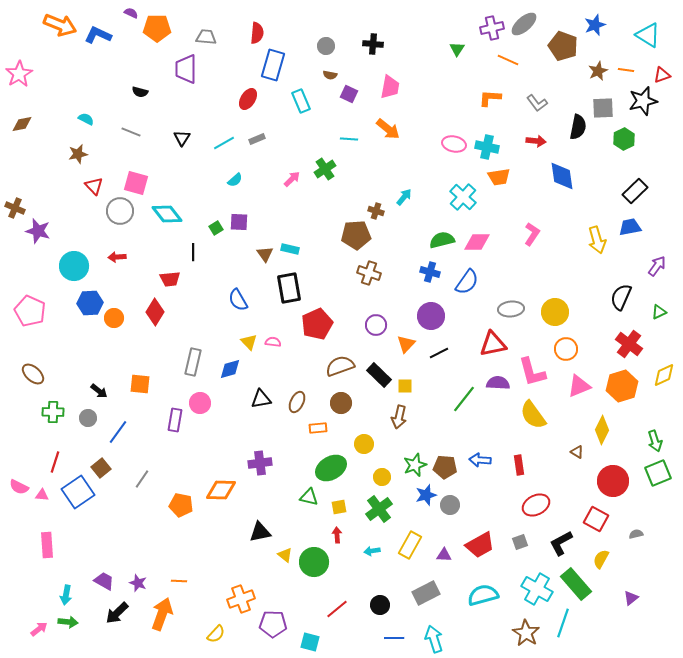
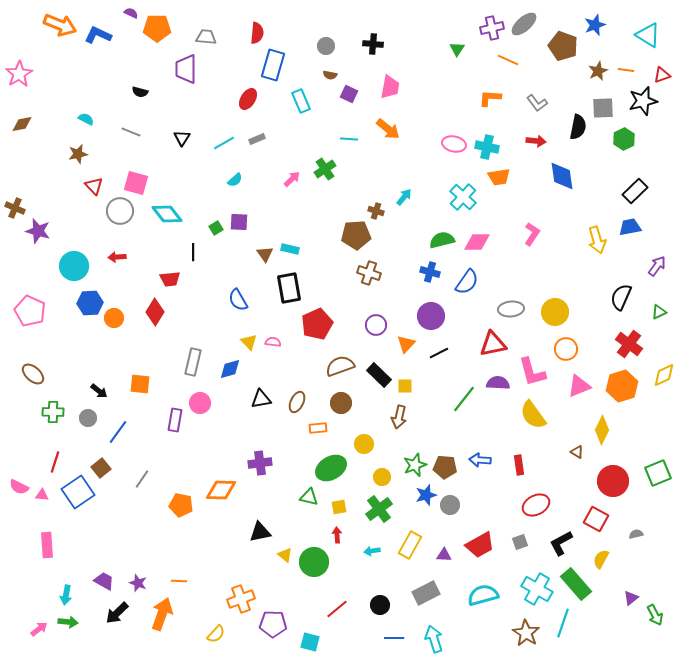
green arrow at (655, 441): moved 174 px down; rotated 10 degrees counterclockwise
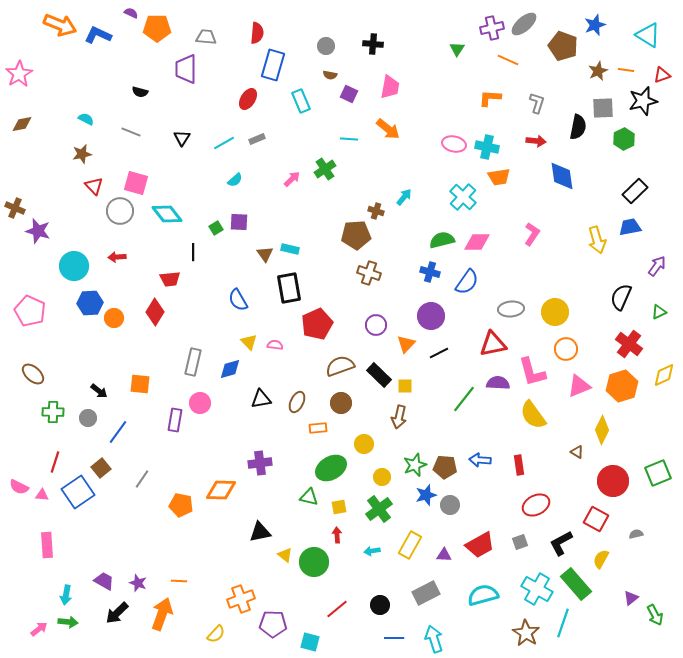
gray L-shape at (537, 103): rotated 125 degrees counterclockwise
brown star at (78, 154): moved 4 px right
pink semicircle at (273, 342): moved 2 px right, 3 px down
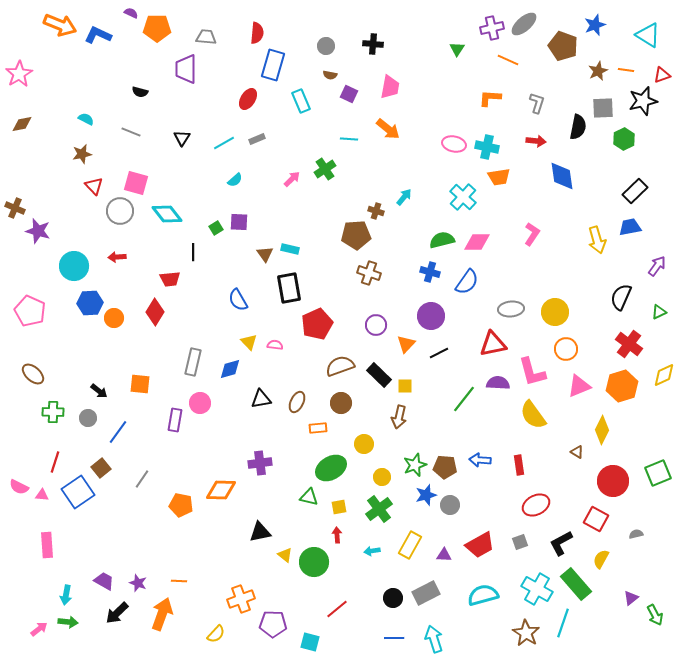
black circle at (380, 605): moved 13 px right, 7 px up
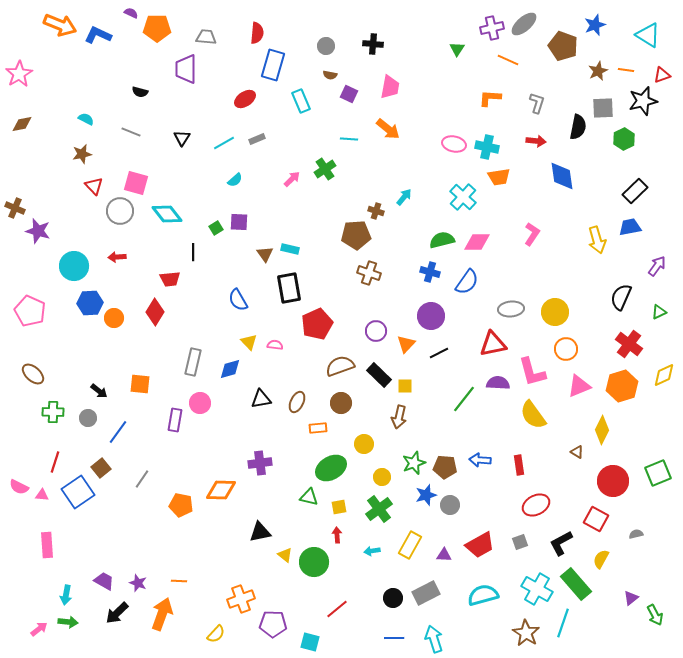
red ellipse at (248, 99): moved 3 px left; rotated 25 degrees clockwise
purple circle at (376, 325): moved 6 px down
green star at (415, 465): moved 1 px left, 2 px up
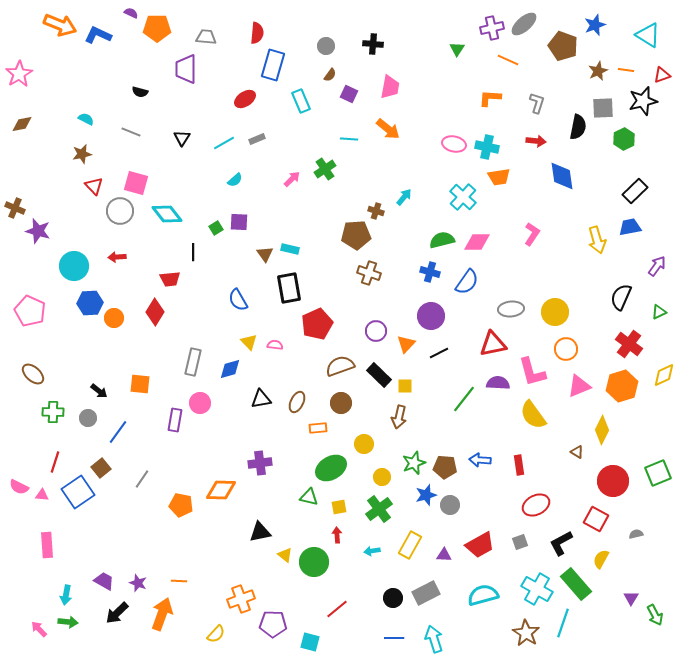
brown semicircle at (330, 75): rotated 64 degrees counterclockwise
purple triangle at (631, 598): rotated 21 degrees counterclockwise
pink arrow at (39, 629): rotated 96 degrees counterclockwise
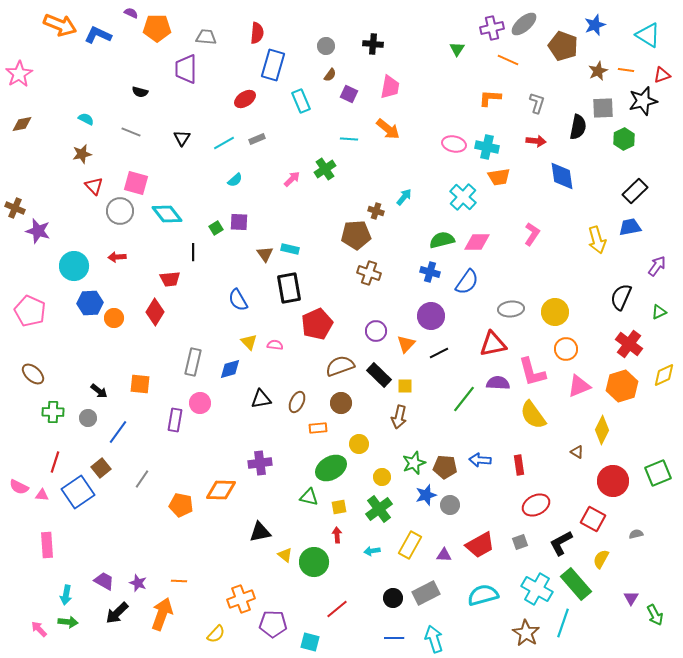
yellow circle at (364, 444): moved 5 px left
red square at (596, 519): moved 3 px left
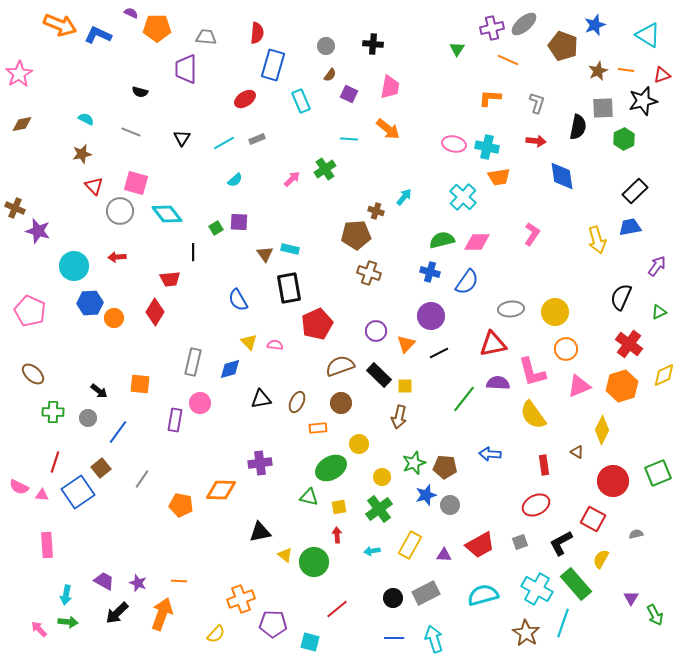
blue arrow at (480, 460): moved 10 px right, 6 px up
red rectangle at (519, 465): moved 25 px right
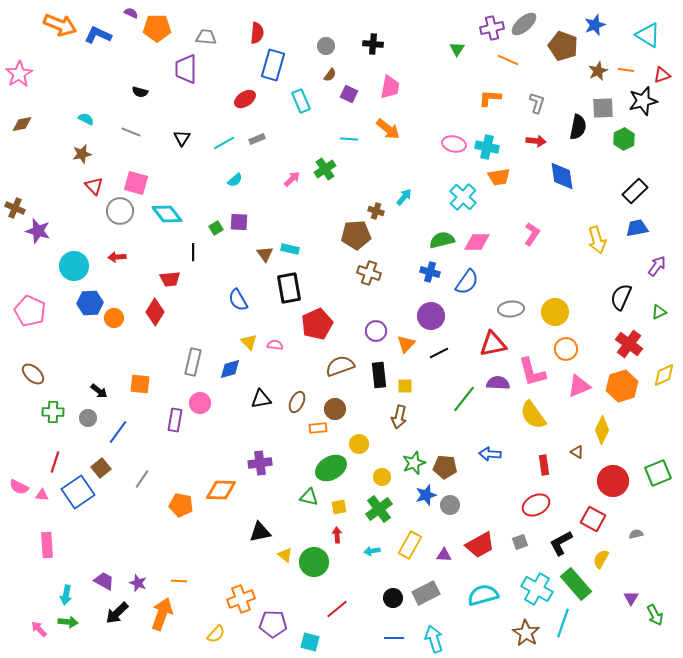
blue trapezoid at (630, 227): moved 7 px right, 1 px down
black rectangle at (379, 375): rotated 40 degrees clockwise
brown circle at (341, 403): moved 6 px left, 6 px down
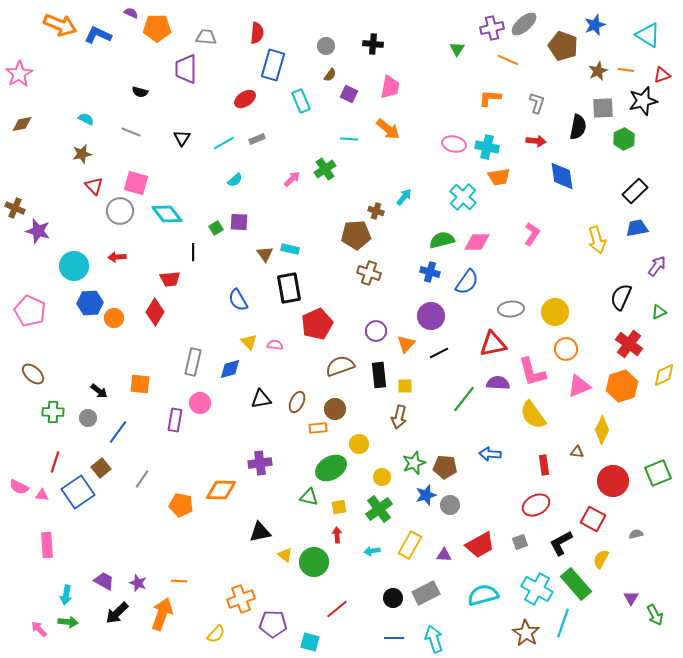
brown triangle at (577, 452): rotated 24 degrees counterclockwise
